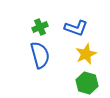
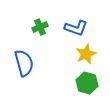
blue semicircle: moved 16 px left, 8 px down
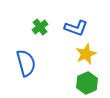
green cross: rotated 14 degrees counterclockwise
blue semicircle: moved 2 px right
green hexagon: rotated 20 degrees clockwise
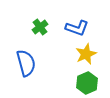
blue L-shape: moved 1 px right
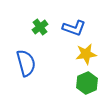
blue L-shape: moved 3 px left
yellow star: rotated 15 degrees clockwise
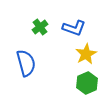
yellow star: rotated 20 degrees counterclockwise
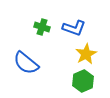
green cross: moved 2 px right; rotated 35 degrees counterclockwise
blue semicircle: rotated 144 degrees clockwise
green hexagon: moved 4 px left, 2 px up
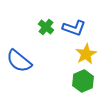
green cross: moved 4 px right; rotated 21 degrees clockwise
blue semicircle: moved 7 px left, 2 px up
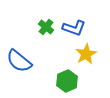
green hexagon: moved 16 px left
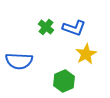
blue semicircle: rotated 36 degrees counterclockwise
green hexagon: moved 3 px left
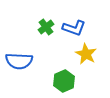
green cross: rotated 14 degrees clockwise
yellow star: rotated 15 degrees counterclockwise
